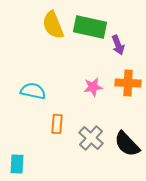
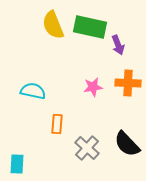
gray cross: moved 4 px left, 10 px down
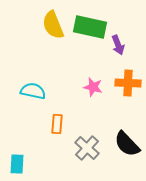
pink star: rotated 24 degrees clockwise
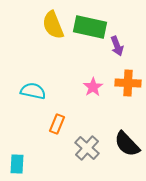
purple arrow: moved 1 px left, 1 px down
pink star: rotated 24 degrees clockwise
orange rectangle: rotated 18 degrees clockwise
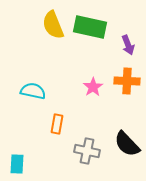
purple arrow: moved 11 px right, 1 px up
orange cross: moved 1 px left, 2 px up
orange rectangle: rotated 12 degrees counterclockwise
gray cross: moved 3 px down; rotated 30 degrees counterclockwise
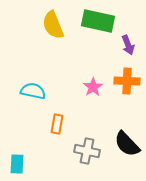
green rectangle: moved 8 px right, 6 px up
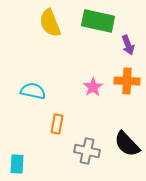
yellow semicircle: moved 3 px left, 2 px up
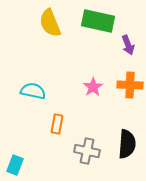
orange cross: moved 3 px right, 4 px down
black semicircle: rotated 132 degrees counterclockwise
cyan rectangle: moved 2 px left, 1 px down; rotated 18 degrees clockwise
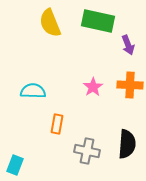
cyan semicircle: rotated 10 degrees counterclockwise
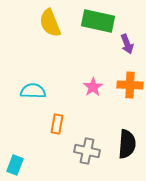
purple arrow: moved 1 px left, 1 px up
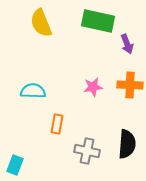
yellow semicircle: moved 9 px left
pink star: rotated 24 degrees clockwise
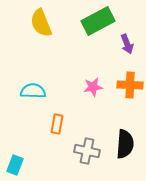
green rectangle: rotated 40 degrees counterclockwise
black semicircle: moved 2 px left
